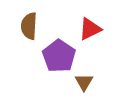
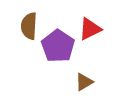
purple pentagon: moved 1 px left, 10 px up
brown triangle: rotated 30 degrees clockwise
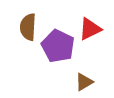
brown semicircle: moved 1 px left, 1 px down
purple pentagon: rotated 8 degrees counterclockwise
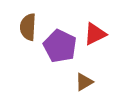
red triangle: moved 5 px right, 5 px down
purple pentagon: moved 2 px right
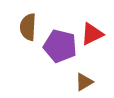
red triangle: moved 3 px left
purple pentagon: rotated 12 degrees counterclockwise
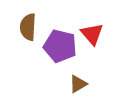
red triangle: rotated 45 degrees counterclockwise
brown triangle: moved 6 px left, 2 px down
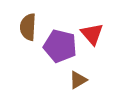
brown triangle: moved 4 px up
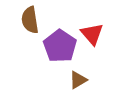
brown semicircle: moved 2 px right, 7 px up; rotated 12 degrees counterclockwise
purple pentagon: rotated 20 degrees clockwise
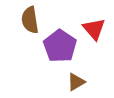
red triangle: moved 2 px right, 5 px up
brown triangle: moved 2 px left, 2 px down
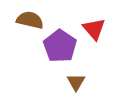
brown semicircle: rotated 112 degrees clockwise
brown triangle: rotated 30 degrees counterclockwise
